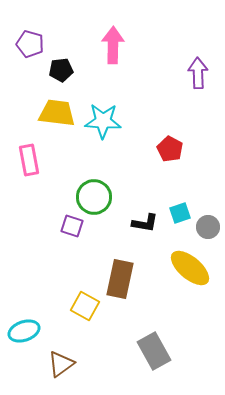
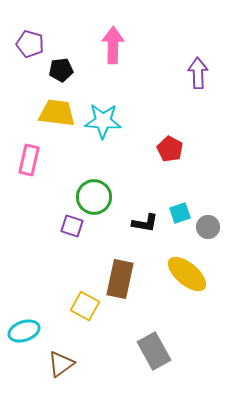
pink rectangle: rotated 24 degrees clockwise
yellow ellipse: moved 3 px left, 6 px down
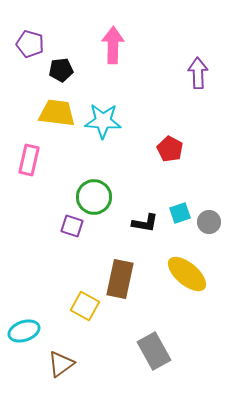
gray circle: moved 1 px right, 5 px up
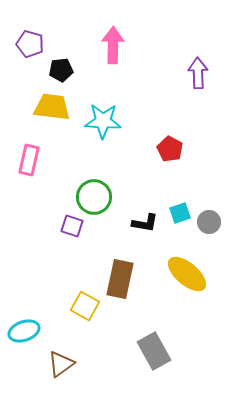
yellow trapezoid: moved 5 px left, 6 px up
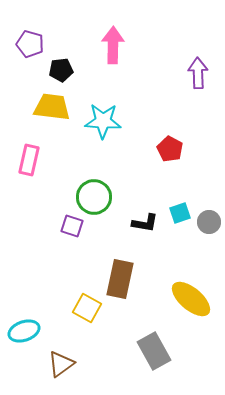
yellow ellipse: moved 4 px right, 25 px down
yellow square: moved 2 px right, 2 px down
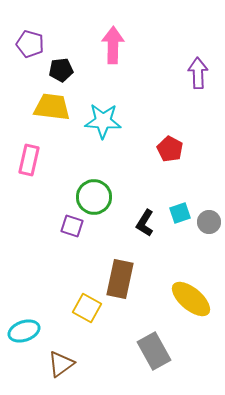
black L-shape: rotated 112 degrees clockwise
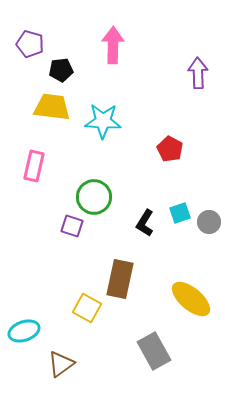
pink rectangle: moved 5 px right, 6 px down
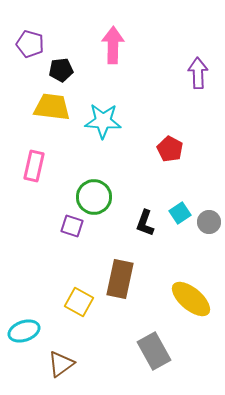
cyan square: rotated 15 degrees counterclockwise
black L-shape: rotated 12 degrees counterclockwise
yellow square: moved 8 px left, 6 px up
